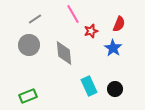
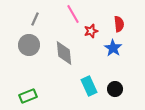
gray line: rotated 32 degrees counterclockwise
red semicircle: rotated 28 degrees counterclockwise
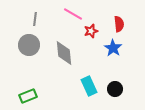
pink line: rotated 30 degrees counterclockwise
gray line: rotated 16 degrees counterclockwise
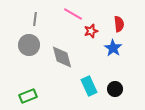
gray diamond: moved 2 px left, 4 px down; rotated 10 degrees counterclockwise
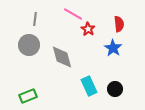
red star: moved 3 px left, 2 px up; rotated 24 degrees counterclockwise
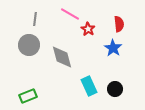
pink line: moved 3 px left
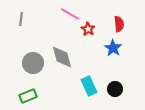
gray line: moved 14 px left
gray circle: moved 4 px right, 18 px down
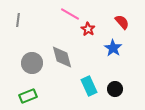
gray line: moved 3 px left, 1 px down
red semicircle: moved 3 px right, 2 px up; rotated 35 degrees counterclockwise
gray circle: moved 1 px left
